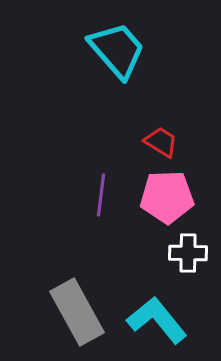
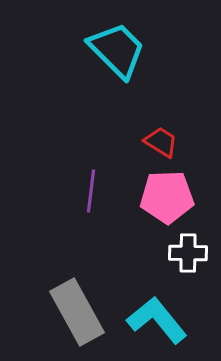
cyan trapezoid: rotated 4 degrees counterclockwise
purple line: moved 10 px left, 4 px up
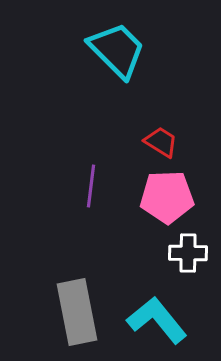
purple line: moved 5 px up
gray rectangle: rotated 18 degrees clockwise
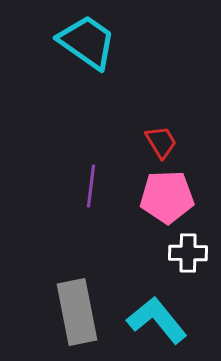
cyan trapezoid: moved 30 px left, 8 px up; rotated 10 degrees counterclockwise
red trapezoid: rotated 27 degrees clockwise
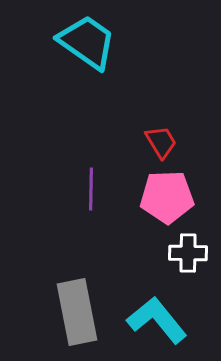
purple line: moved 3 px down; rotated 6 degrees counterclockwise
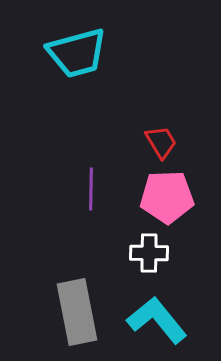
cyan trapezoid: moved 10 px left, 11 px down; rotated 130 degrees clockwise
white cross: moved 39 px left
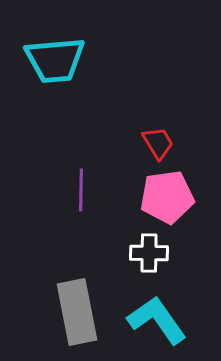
cyan trapezoid: moved 22 px left, 7 px down; rotated 10 degrees clockwise
red trapezoid: moved 3 px left, 1 px down
purple line: moved 10 px left, 1 px down
pink pentagon: rotated 6 degrees counterclockwise
cyan L-shape: rotated 4 degrees clockwise
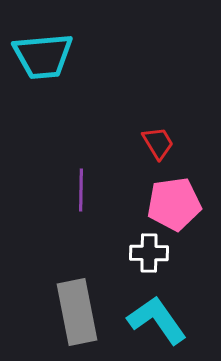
cyan trapezoid: moved 12 px left, 4 px up
pink pentagon: moved 7 px right, 7 px down
